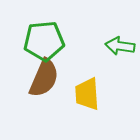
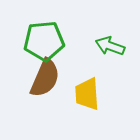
green arrow: moved 10 px left; rotated 12 degrees clockwise
brown semicircle: moved 1 px right
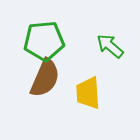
green arrow: rotated 20 degrees clockwise
yellow trapezoid: moved 1 px right, 1 px up
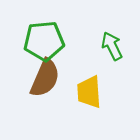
green arrow: moved 2 px right; rotated 24 degrees clockwise
yellow trapezoid: moved 1 px right, 1 px up
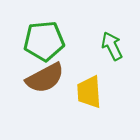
brown semicircle: rotated 39 degrees clockwise
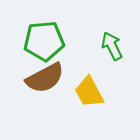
yellow trapezoid: rotated 24 degrees counterclockwise
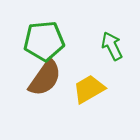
brown semicircle: rotated 27 degrees counterclockwise
yellow trapezoid: moved 3 px up; rotated 88 degrees clockwise
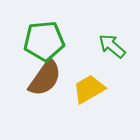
green arrow: rotated 24 degrees counterclockwise
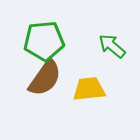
yellow trapezoid: rotated 24 degrees clockwise
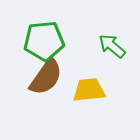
brown semicircle: moved 1 px right, 1 px up
yellow trapezoid: moved 1 px down
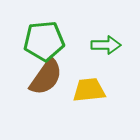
green arrow: moved 6 px left, 1 px up; rotated 140 degrees clockwise
